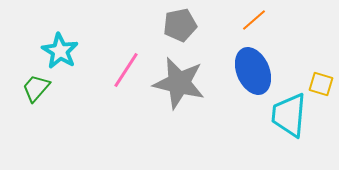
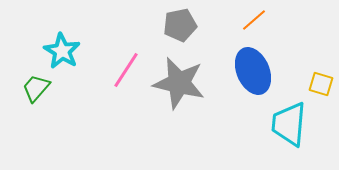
cyan star: moved 2 px right
cyan trapezoid: moved 9 px down
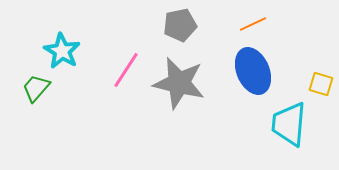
orange line: moved 1 px left, 4 px down; rotated 16 degrees clockwise
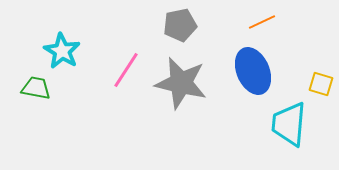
orange line: moved 9 px right, 2 px up
gray star: moved 2 px right
green trapezoid: rotated 60 degrees clockwise
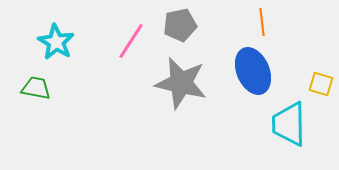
orange line: rotated 72 degrees counterclockwise
cyan star: moved 6 px left, 9 px up
pink line: moved 5 px right, 29 px up
cyan trapezoid: rotated 6 degrees counterclockwise
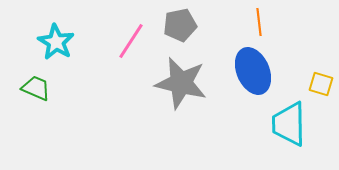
orange line: moved 3 px left
green trapezoid: rotated 12 degrees clockwise
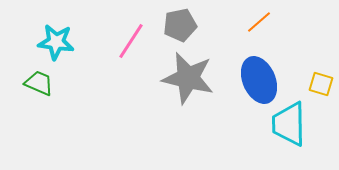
orange line: rotated 56 degrees clockwise
cyan star: rotated 24 degrees counterclockwise
blue ellipse: moved 6 px right, 9 px down
gray star: moved 7 px right, 5 px up
green trapezoid: moved 3 px right, 5 px up
